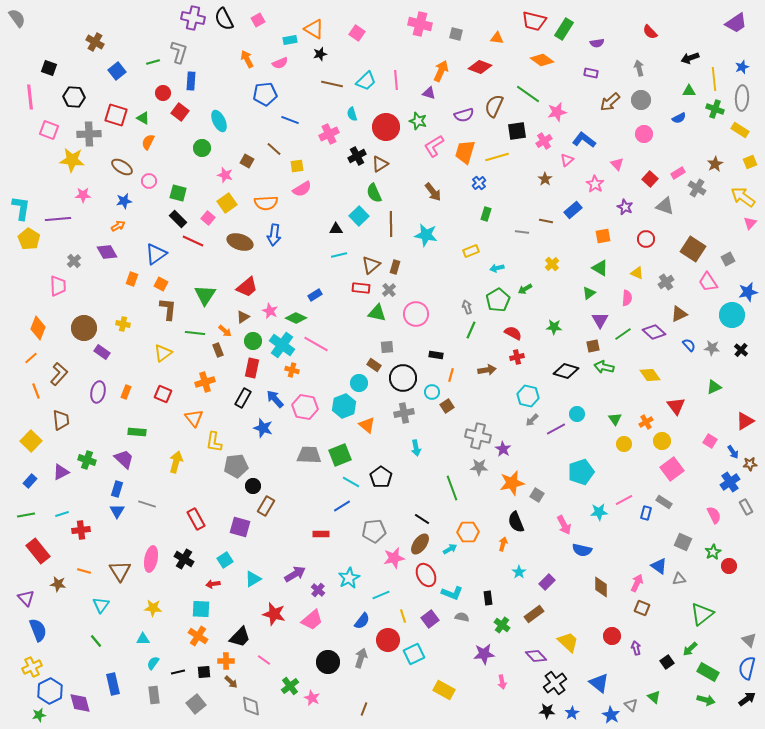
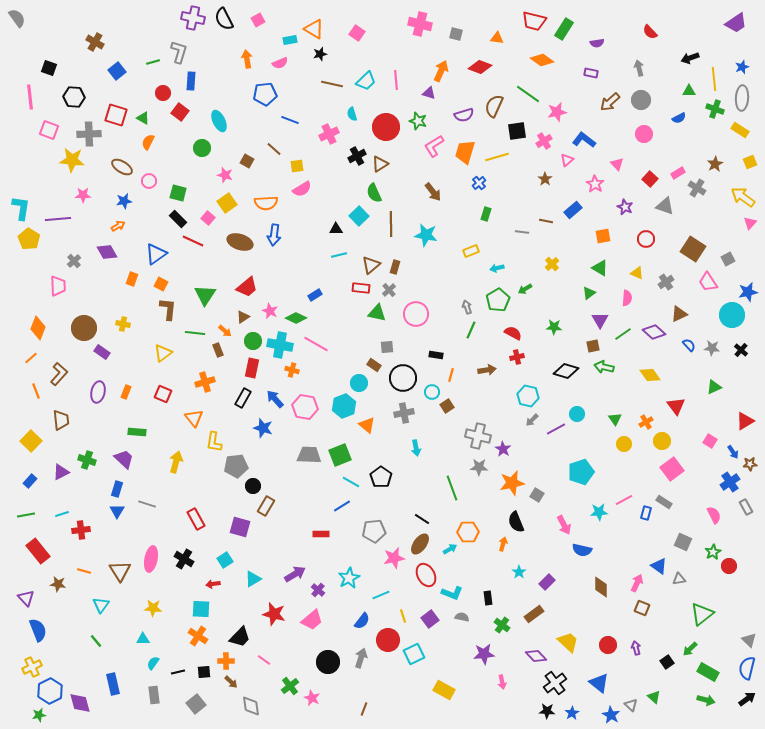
orange arrow at (247, 59): rotated 18 degrees clockwise
cyan cross at (282, 345): moved 2 px left; rotated 25 degrees counterclockwise
red circle at (612, 636): moved 4 px left, 9 px down
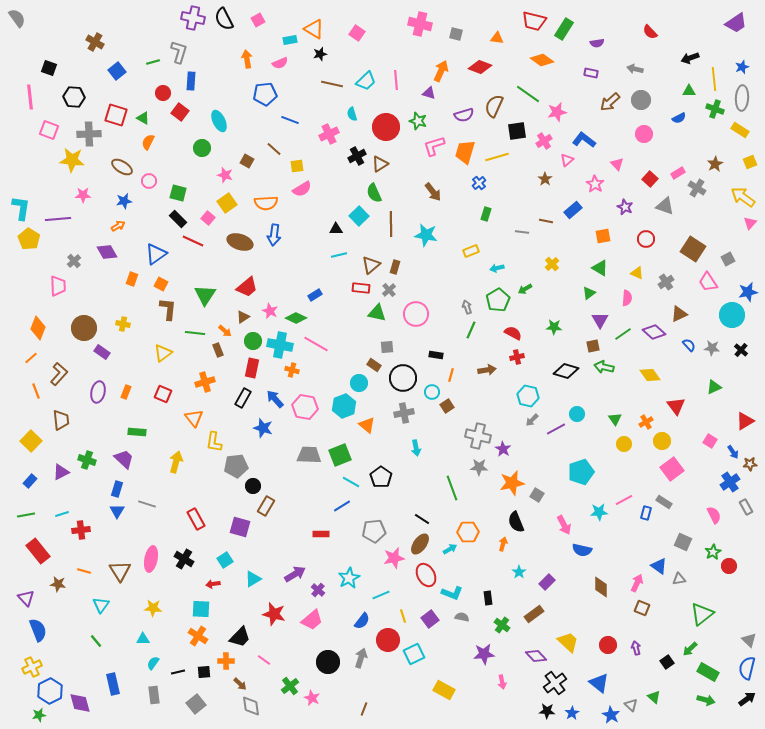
gray arrow at (639, 68): moved 4 px left, 1 px down; rotated 63 degrees counterclockwise
pink L-shape at (434, 146): rotated 15 degrees clockwise
brown arrow at (231, 682): moved 9 px right, 2 px down
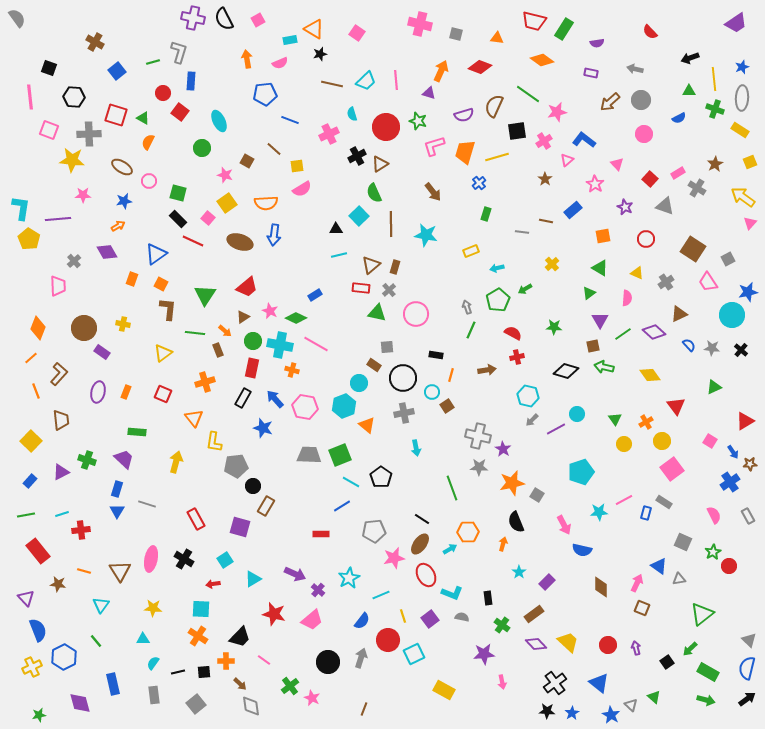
gray rectangle at (746, 507): moved 2 px right, 9 px down
purple arrow at (295, 574): rotated 55 degrees clockwise
purple diamond at (536, 656): moved 12 px up
blue hexagon at (50, 691): moved 14 px right, 34 px up
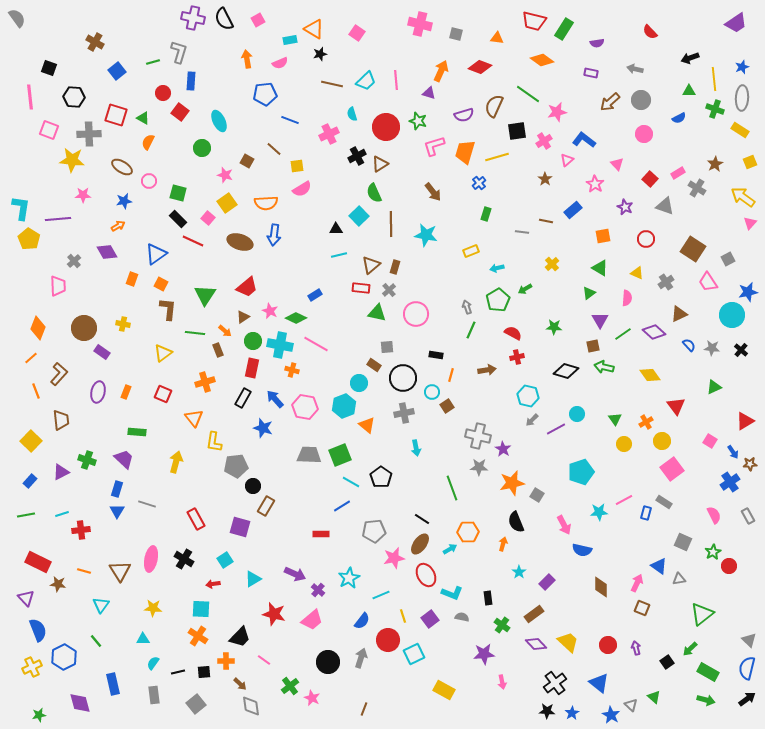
red rectangle at (38, 551): moved 11 px down; rotated 25 degrees counterclockwise
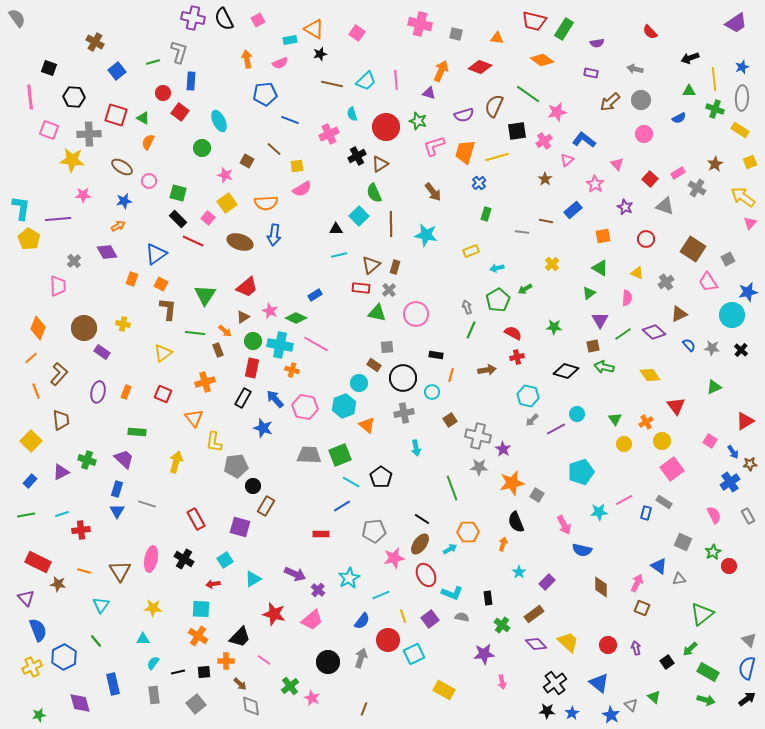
brown square at (447, 406): moved 3 px right, 14 px down
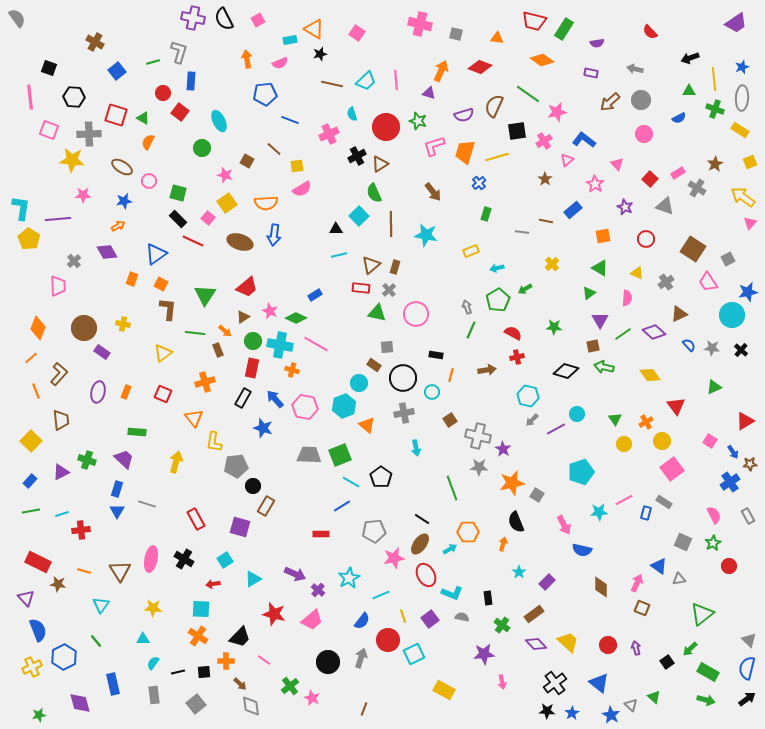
green line at (26, 515): moved 5 px right, 4 px up
green star at (713, 552): moved 9 px up
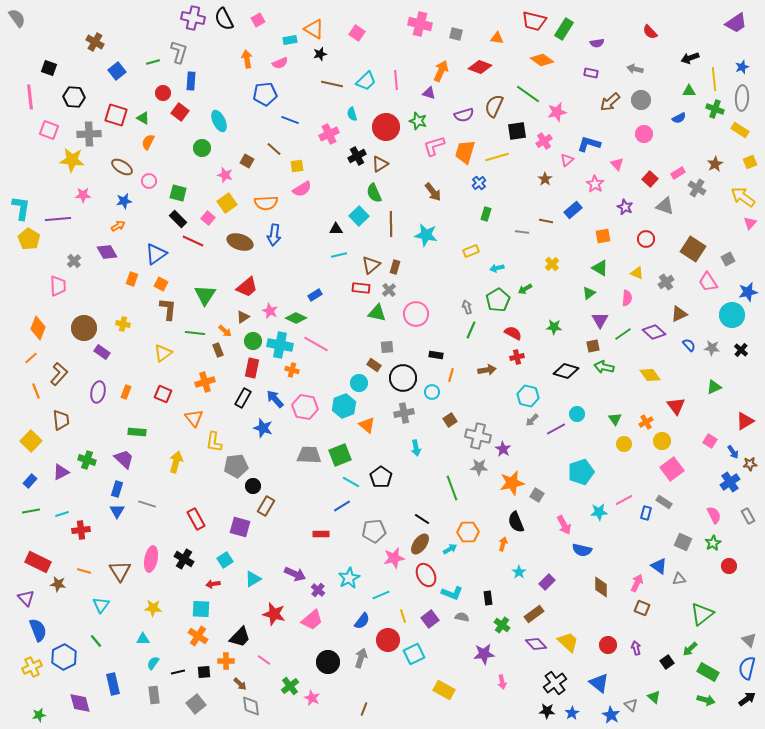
blue L-shape at (584, 140): moved 5 px right, 4 px down; rotated 20 degrees counterclockwise
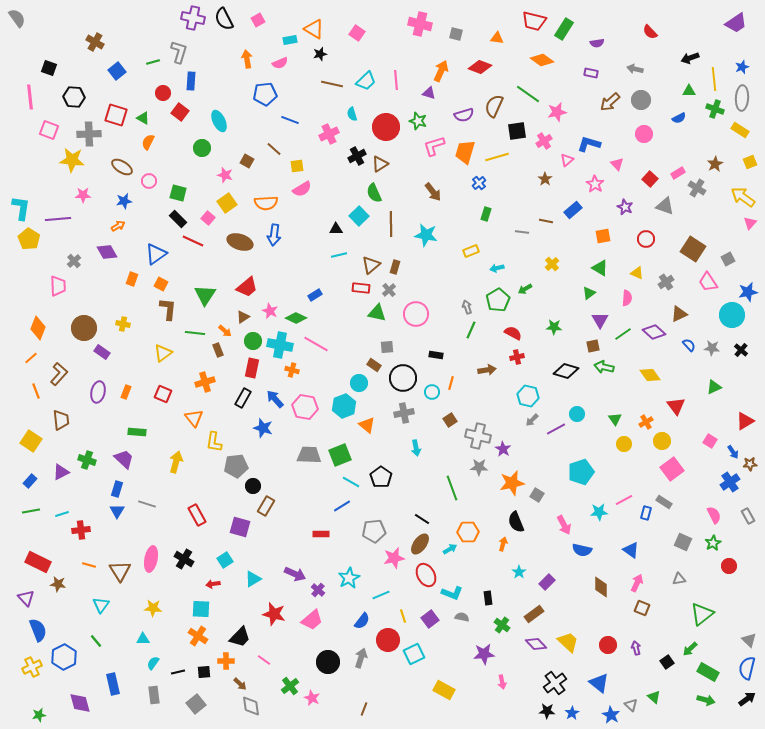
orange line at (451, 375): moved 8 px down
yellow square at (31, 441): rotated 10 degrees counterclockwise
red rectangle at (196, 519): moved 1 px right, 4 px up
blue triangle at (659, 566): moved 28 px left, 16 px up
orange line at (84, 571): moved 5 px right, 6 px up
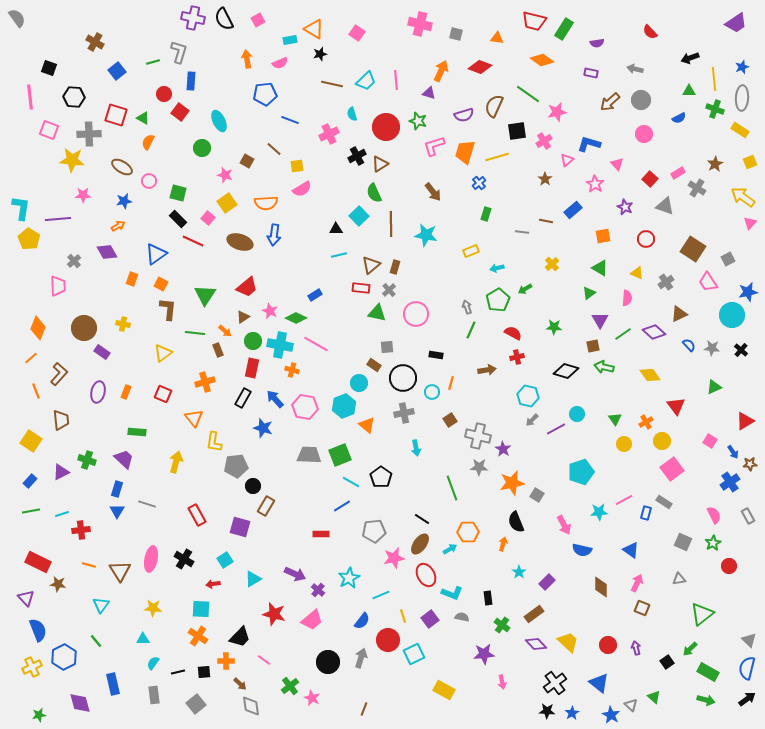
red circle at (163, 93): moved 1 px right, 1 px down
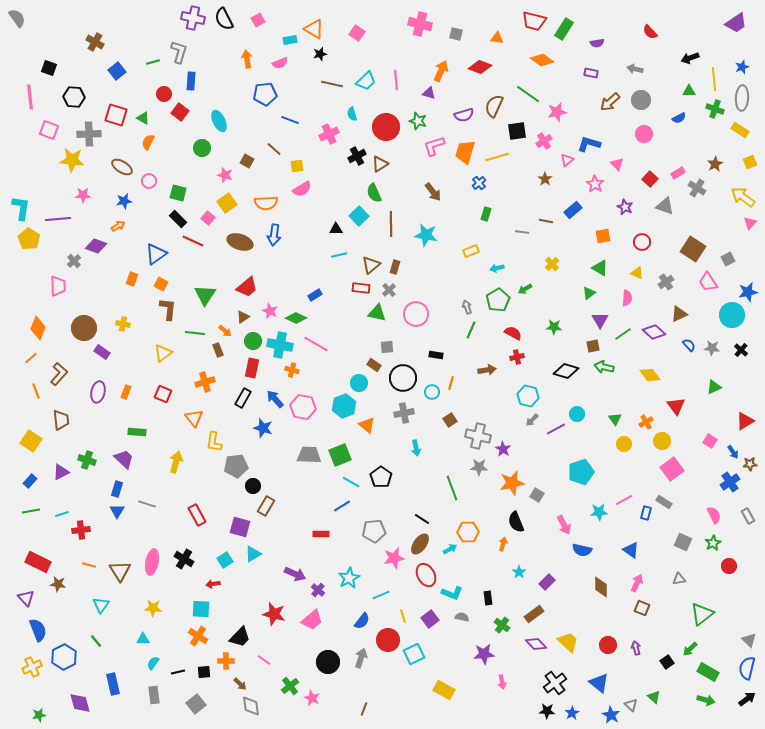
red circle at (646, 239): moved 4 px left, 3 px down
purple diamond at (107, 252): moved 11 px left, 6 px up; rotated 40 degrees counterclockwise
pink hexagon at (305, 407): moved 2 px left
pink ellipse at (151, 559): moved 1 px right, 3 px down
cyan triangle at (253, 579): moved 25 px up
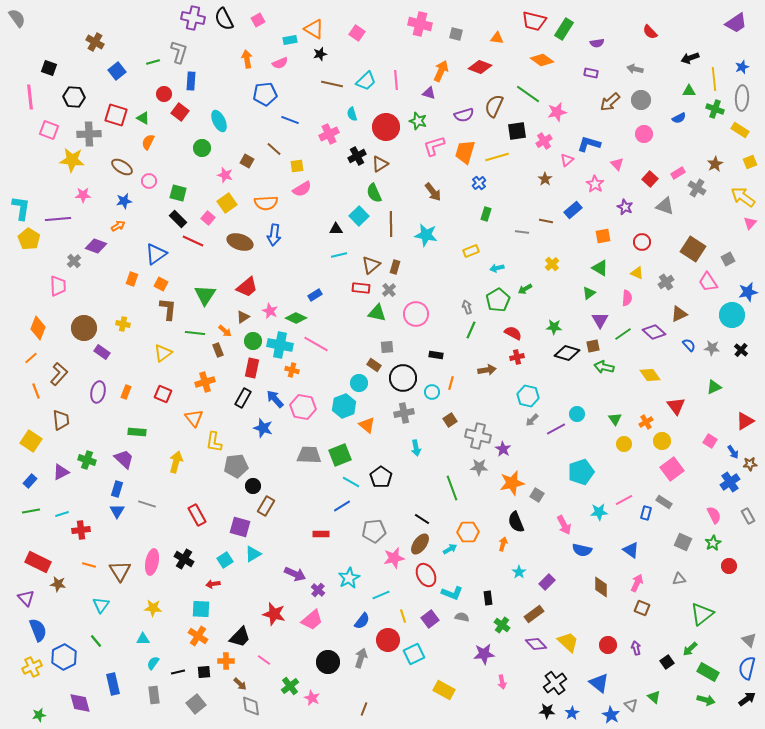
black diamond at (566, 371): moved 1 px right, 18 px up
